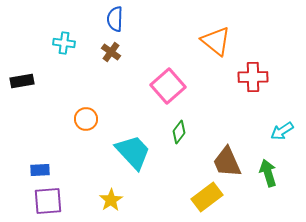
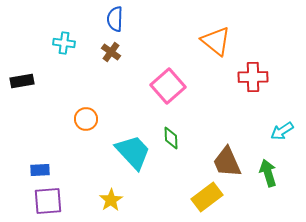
green diamond: moved 8 px left, 6 px down; rotated 40 degrees counterclockwise
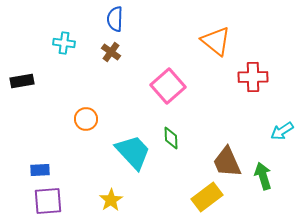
green arrow: moved 5 px left, 3 px down
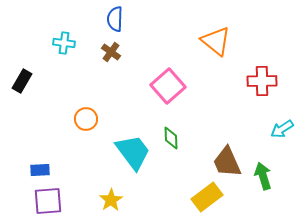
red cross: moved 9 px right, 4 px down
black rectangle: rotated 50 degrees counterclockwise
cyan arrow: moved 2 px up
cyan trapezoid: rotated 6 degrees clockwise
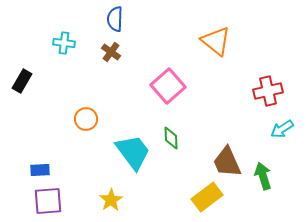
red cross: moved 6 px right, 10 px down; rotated 12 degrees counterclockwise
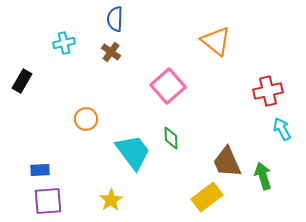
cyan cross: rotated 20 degrees counterclockwise
cyan arrow: rotated 95 degrees clockwise
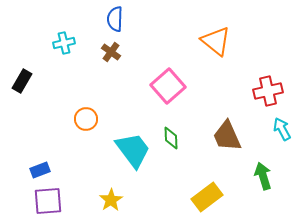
cyan trapezoid: moved 2 px up
brown trapezoid: moved 26 px up
blue rectangle: rotated 18 degrees counterclockwise
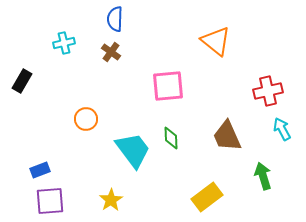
pink square: rotated 36 degrees clockwise
purple square: moved 2 px right
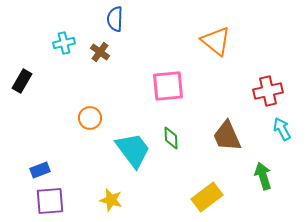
brown cross: moved 11 px left
orange circle: moved 4 px right, 1 px up
yellow star: rotated 25 degrees counterclockwise
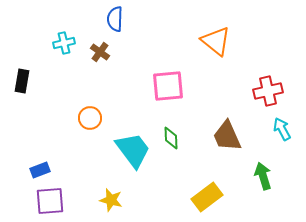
black rectangle: rotated 20 degrees counterclockwise
